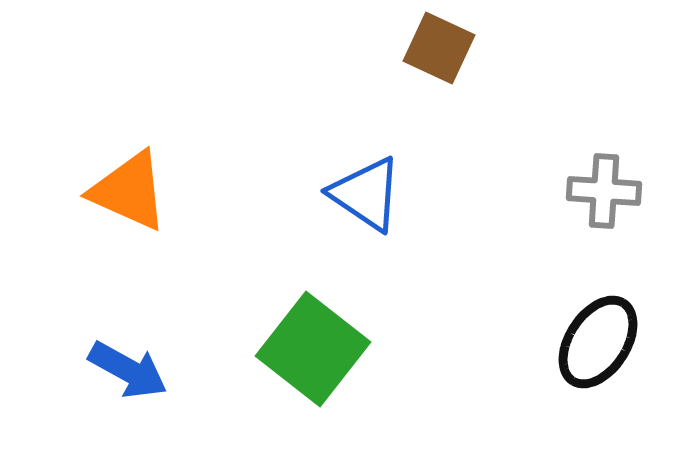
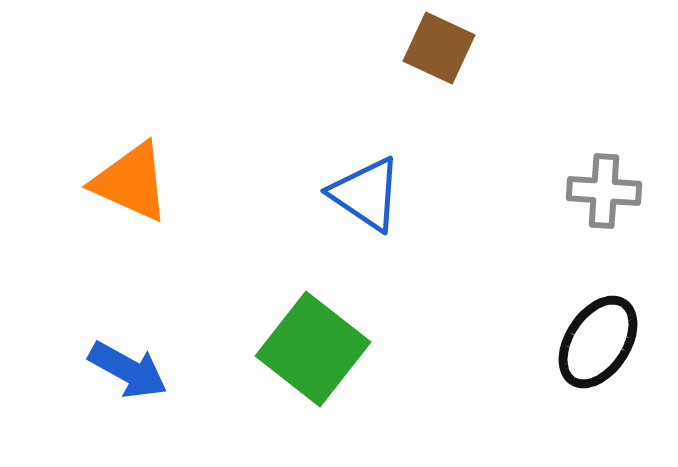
orange triangle: moved 2 px right, 9 px up
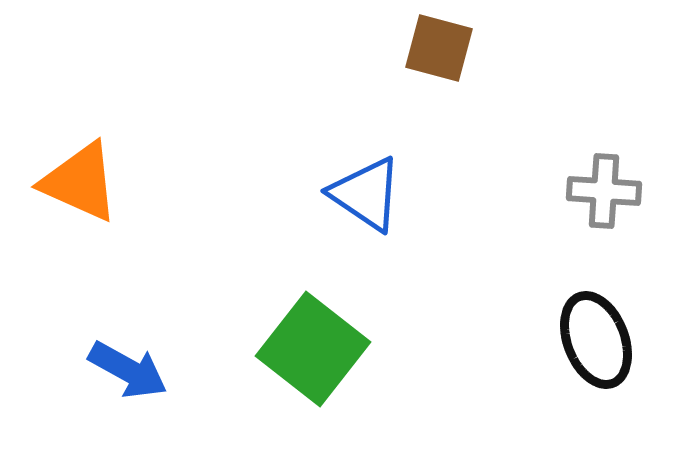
brown square: rotated 10 degrees counterclockwise
orange triangle: moved 51 px left
black ellipse: moved 2 px left, 2 px up; rotated 54 degrees counterclockwise
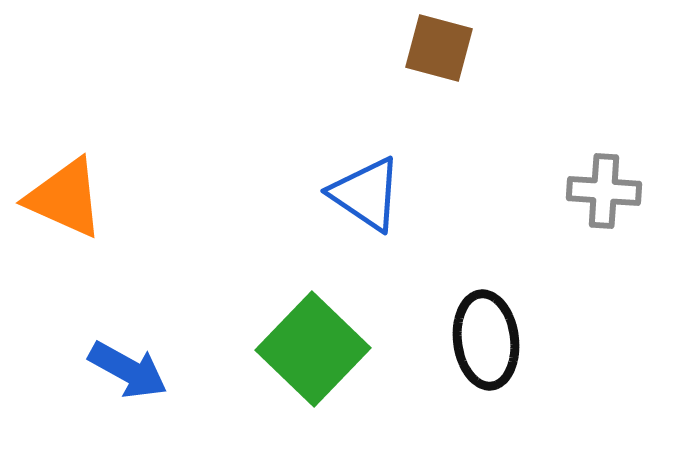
orange triangle: moved 15 px left, 16 px down
black ellipse: moved 110 px left; rotated 14 degrees clockwise
green square: rotated 6 degrees clockwise
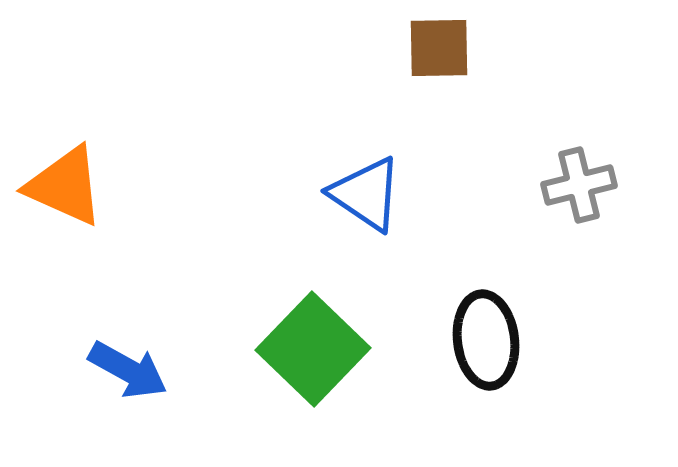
brown square: rotated 16 degrees counterclockwise
gray cross: moved 25 px left, 6 px up; rotated 18 degrees counterclockwise
orange triangle: moved 12 px up
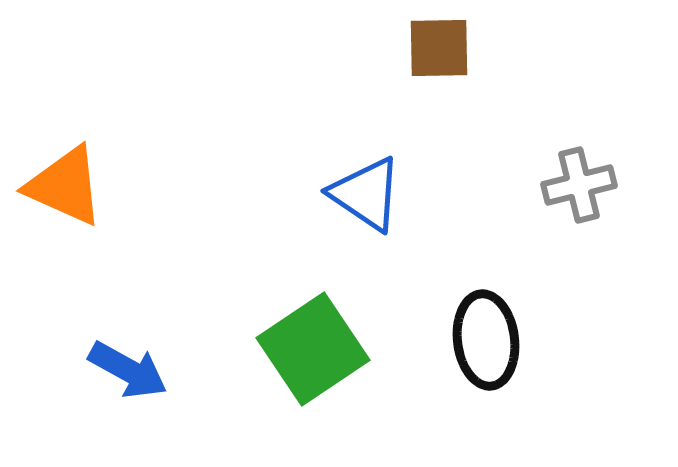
green square: rotated 12 degrees clockwise
